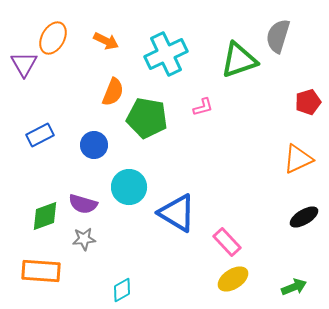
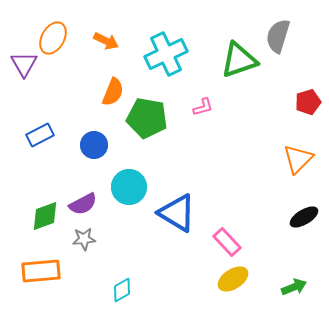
orange triangle: rotated 20 degrees counterclockwise
purple semicircle: rotated 44 degrees counterclockwise
orange rectangle: rotated 9 degrees counterclockwise
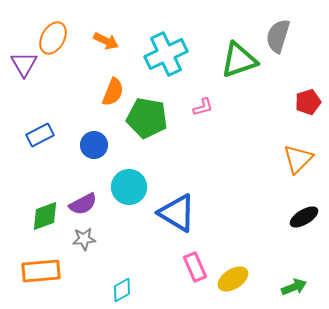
pink rectangle: moved 32 px left, 25 px down; rotated 20 degrees clockwise
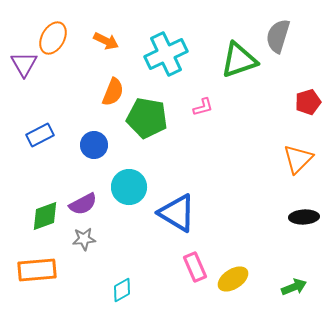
black ellipse: rotated 28 degrees clockwise
orange rectangle: moved 4 px left, 1 px up
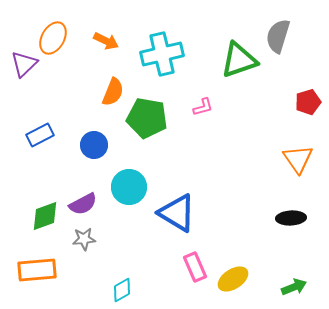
cyan cross: moved 4 px left; rotated 12 degrees clockwise
purple triangle: rotated 16 degrees clockwise
orange triangle: rotated 20 degrees counterclockwise
black ellipse: moved 13 px left, 1 px down
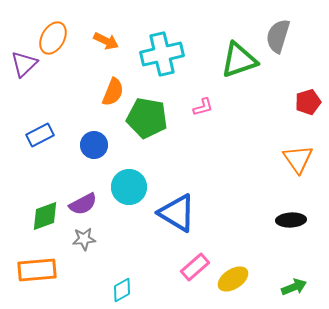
black ellipse: moved 2 px down
pink rectangle: rotated 72 degrees clockwise
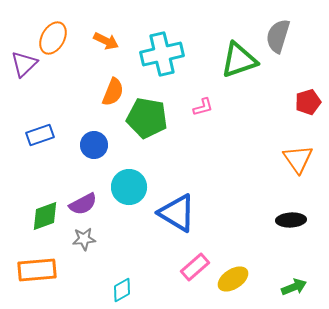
blue rectangle: rotated 8 degrees clockwise
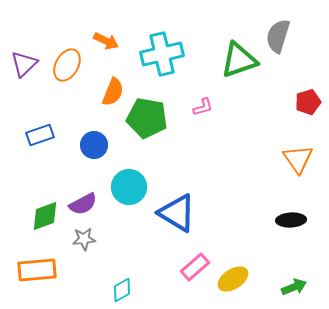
orange ellipse: moved 14 px right, 27 px down
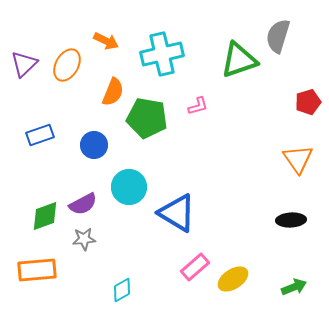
pink L-shape: moved 5 px left, 1 px up
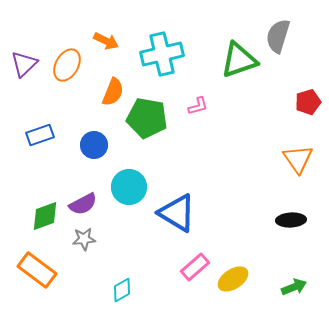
orange rectangle: rotated 42 degrees clockwise
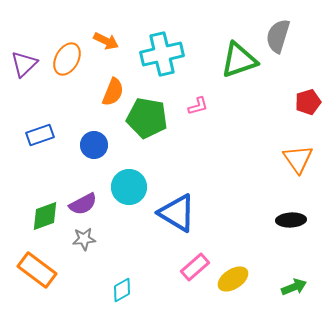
orange ellipse: moved 6 px up
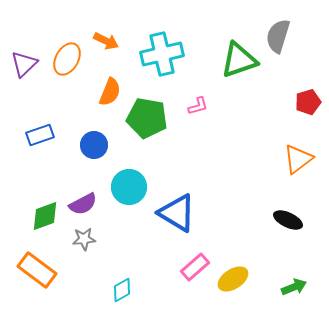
orange semicircle: moved 3 px left
orange triangle: rotated 28 degrees clockwise
black ellipse: moved 3 px left; rotated 28 degrees clockwise
